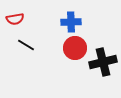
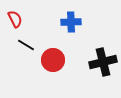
red semicircle: rotated 108 degrees counterclockwise
red circle: moved 22 px left, 12 px down
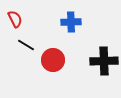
black cross: moved 1 px right, 1 px up; rotated 12 degrees clockwise
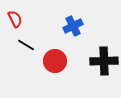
blue cross: moved 2 px right, 4 px down; rotated 24 degrees counterclockwise
red circle: moved 2 px right, 1 px down
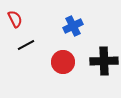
black line: rotated 60 degrees counterclockwise
red circle: moved 8 px right, 1 px down
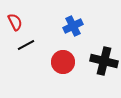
red semicircle: moved 3 px down
black cross: rotated 16 degrees clockwise
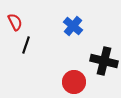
blue cross: rotated 24 degrees counterclockwise
black line: rotated 42 degrees counterclockwise
red circle: moved 11 px right, 20 px down
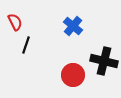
red circle: moved 1 px left, 7 px up
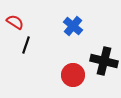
red semicircle: rotated 30 degrees counterclockwise
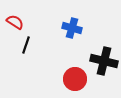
blue cross: moved 1 px left, 2 px down; rotated 24 degrees counterclockwise
red circle: moved 2 px right, 4 px down
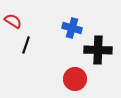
red semicircle: moved 2 px left, 1 px up
black cross: moved 6 px left, 11 px up; rotated 12 degrees counterclockwise
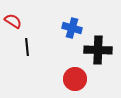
black line: moved 1 px right, 2 px down; rotated 24 degrees counterclockwise
